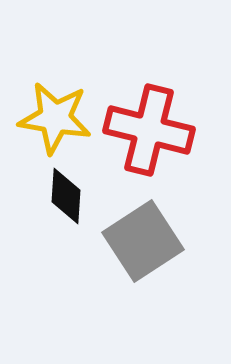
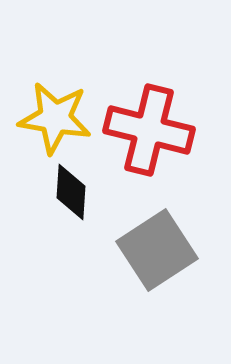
black diamond: moved 5 px right, 4 px up
gray square: moved 14 px right, 9 px down
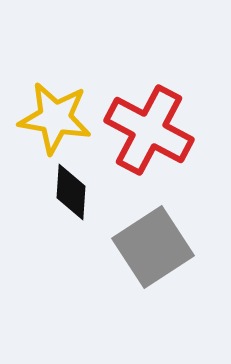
red cross: rotated 14 degrees clockwise
gray square: moved 4 px left, 3 px up
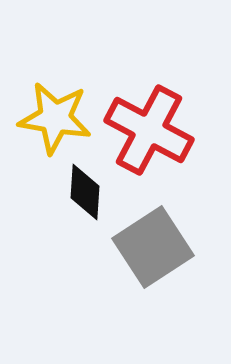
black diamond: moved 14 px right
